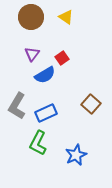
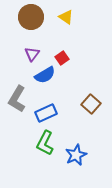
gray L-shape: moved 7 px up
green L-shape: moved 7 px right
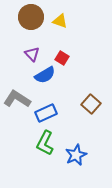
yellow triangle: moved 6 px left, 4 px down; rotated 14 degrees counterclockwise
purple triangle: rotated 21 degrees counterclockwise
red square: rotated 24 degrees counterclockwise
gray L-shape: rotated 92 degrees clockwise
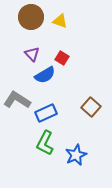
gray L-shape: moved 1 px down
brown square: moved 3 px down
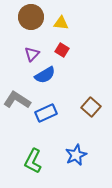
yellow triangle: moved 1 px right, 2 px down; rotated 14 degrees counterclockwise
purple triangle: rotated 28 degrees clockwise
red square: moved 8 px up
green L-shape: moved 12 px left, 18 px down
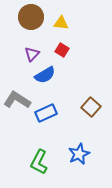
blue star: moved 3 px right, 1 px up
green L-shape: moved 6 px right, 1 px down
